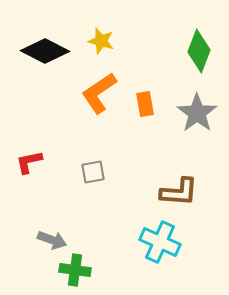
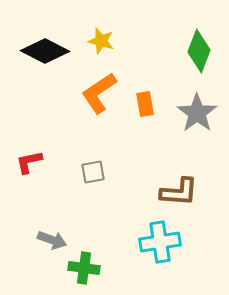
cyan cross: rotated 33 degrees counterclockwise
green cross: moved 9 px right, 2 px up
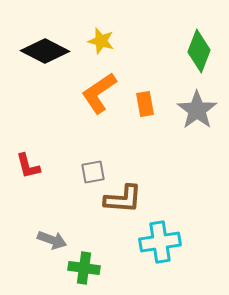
gray star: moved 3 px up
red L-shape: moved 1 px left, 4 px down; rotated 92 degrees counterclockwise
brown L-shape: moved 56 px left, 7 px down
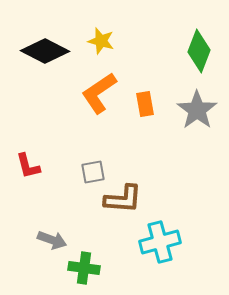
cyan cross: rotated 6 degrees counterclockwise
